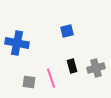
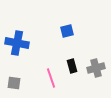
gray square: moved 15 px left, 1 px down
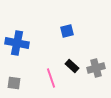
black rectangle: rotated 32 degrees counterclockwise
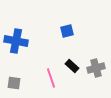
blue cross: moved 1 px left, 2 px up
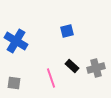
blue cross: rotated 20 degrees clockwise
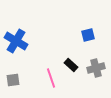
blue square: moved 21 px right, 4 px down
black rectangle: moved 1 px left, 1 px up
gray square: moved 1 px left, 3 px up; rotated 16 degrees counterclockwise
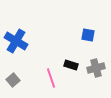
blue square: rotated 24 degrees clockwise
black rectangle: rotated 24 degrees counterclockwise
gray square: rotated 32 degrees counterclockwise
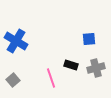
blue square: moved 1 px right, 4 px down; rotated 16 degrees counterclockwise
